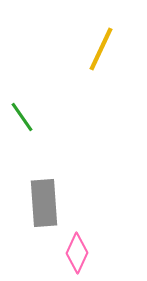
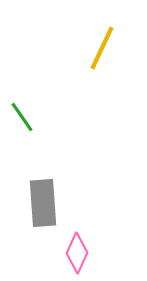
yellow line: moved 1 px right, 1 px up
gray rectangle: moved 1 px left
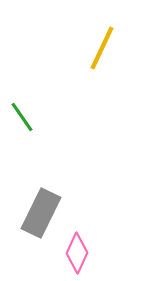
gray rectangle: moved 2 px left, 10 px down; rotated 30 degrees clockwise
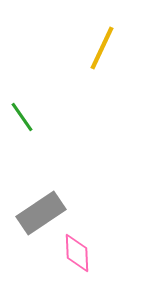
gray rectangle: rotated 30 degrees clockwise
pink diamond: rotated 27 degrees counterclockwise
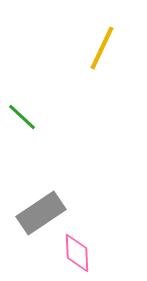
green line: rotated 12 degrees counterclockwise
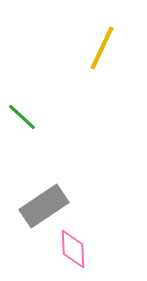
gray rectangle: moved 3 px right, 7 px up
pink diamond: moved 4 px left, 4 px up
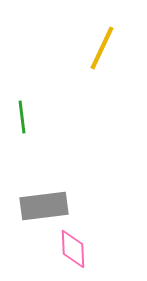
green line: rotated 40 degrees clockwise
gray rectangle: rotated 27 degrees clockwise
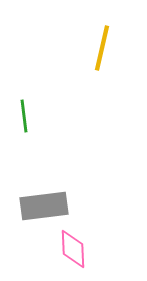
yellow line: rotated 12 degrees counterclockwise
green line: moved 2 px right, 1 px up
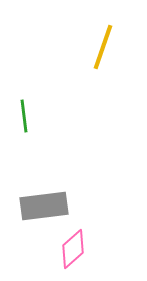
yellow line: moved 1 px right, 1 px up; rotated 6 degrees clockwise
pink diamond: rotated 51 degrees clockwise
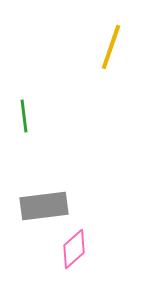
yellow line: moved 8 px right
pink diamond: moved 1 px right
